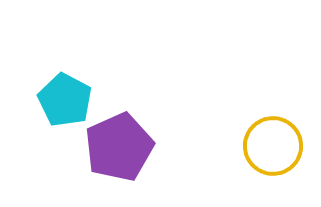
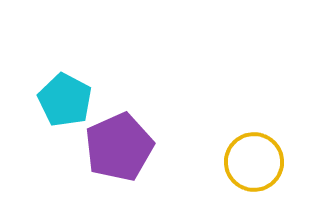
yellow circle: moved 19 px left, 16 px down
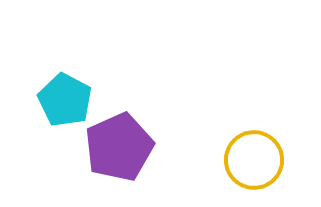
yellow circle: moved 2 px up
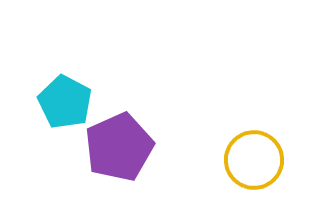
cyan pentagon: moved 2 px down
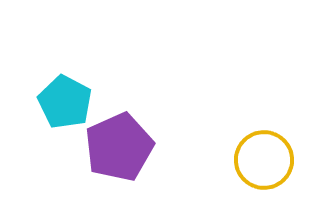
yellow circle: moved 10 px right
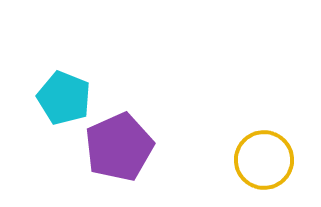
cyan pentagon: moved 1 px left, 4 px up; rotated 6 degrees counterclockwise
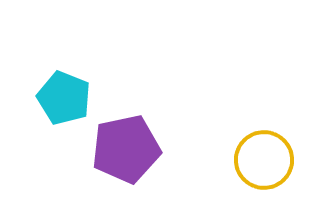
purple pentagon: moved 7 px right, 2 px down; rotated 12 degrees clockwise
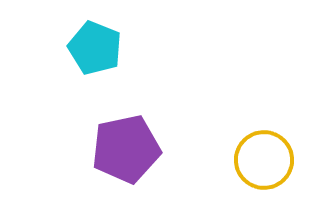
cyan pentagon: moved 31 px right, 50 px up
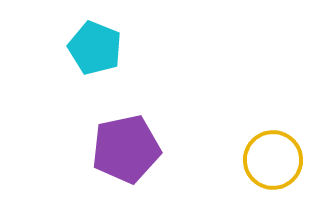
yellow circle: moved 9 px right
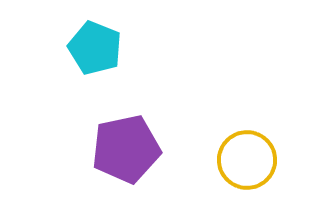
yellow circle: moved 26 px left
